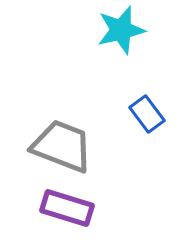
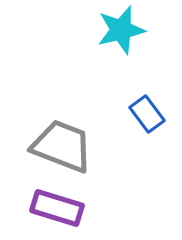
purple rectangle: moved 10 px left
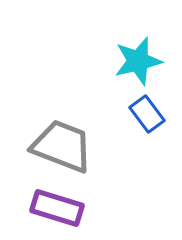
cyan star: moved 17 px right, 31 px down
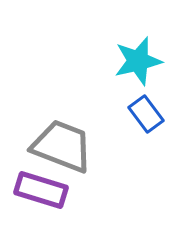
blue rectangle: moved 1 px left
purple rectangle: moved 16 px left, 18 px up
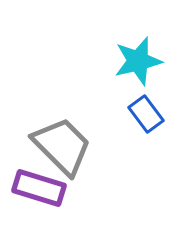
gray trapezoid: rotated 24 degrees clockwise
purple rectangle: moved 2 px left, 2 px up
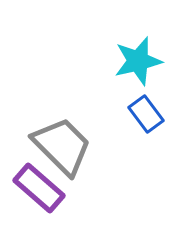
purple rectangle: rotated 24 degrees clockwise
